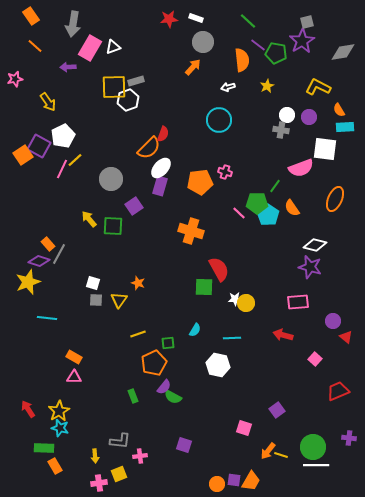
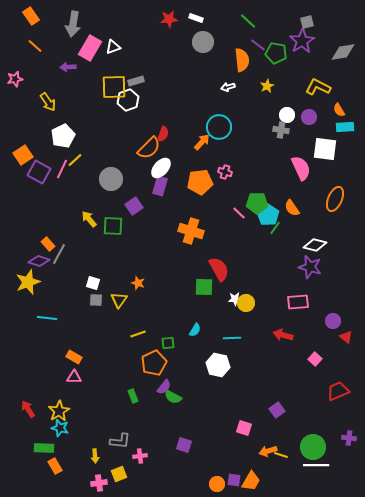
orange arrow at (193, 67): moved 9 px right, 75 px down
cyan circle at (219, 120): moved 7 px down
purple square at (39, 146): moved 26 px down
pink semicircle at (301, 168): rotated 95 degrees counterclockwise
green line at (275, 186): moved 42 px down
orange arrow at (268, 451): rotated 36 degrees clockwise
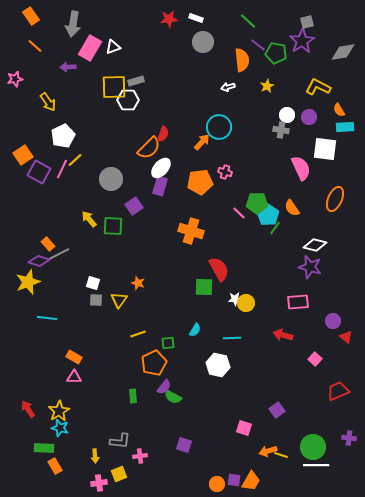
white hexagon at (128, 100): rotated 20 degrees clockwise
gray line at (59, 254): rotated 35 degrees clockwise
green rectangle at (133, 396): rotated 16 degrees clockwise
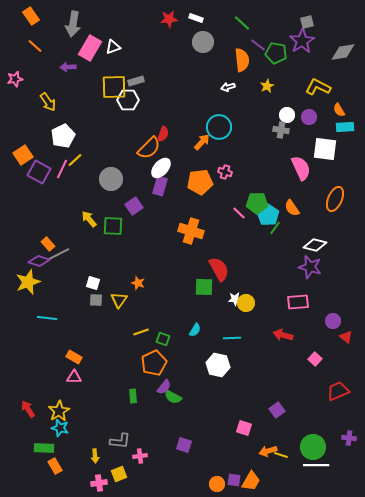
green line at (248, 21): moved 6 px left, 2 px down
yellow line at (138, 334): moved 3 px right, 2 px up
green square at (168, 343): moved 5 px left, 4 px up; rotated 24 degrees clockwise
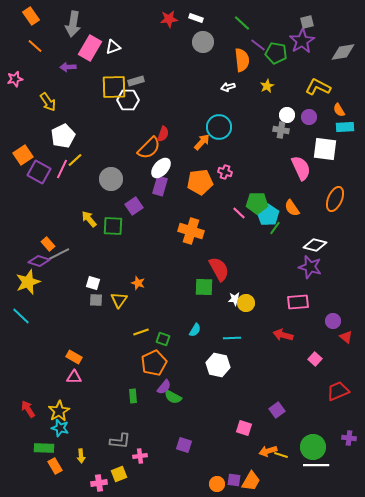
cyan line at (47, 318): moved 26 px left, 2 px up; rotated 36 degrees clockwise
yellow arrow at (95, 456): moved 14 px left
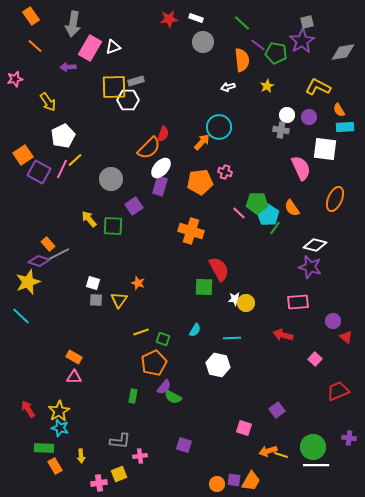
green rectangle at (133, 396): rotated 16 degrees clockwise
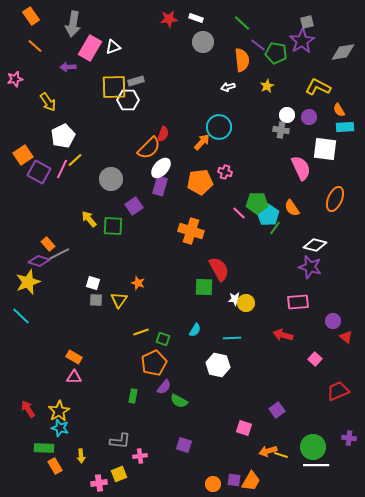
green semicircle at (173, 397): moved 6 px right, 4 px down
orange circle at (217, 484): moved 4 px left
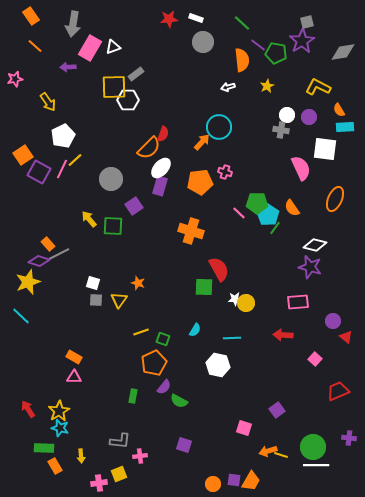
gray rectangle at (136, 81): moved 7 px up; rotated 21 degrees counterclockwise
red arrow at (283, 335): rotated 12 degrees counterclockwise
